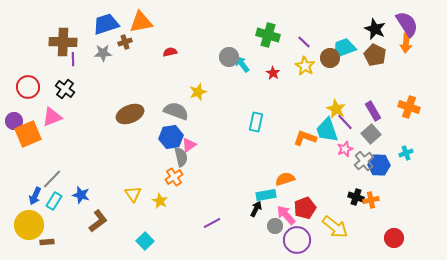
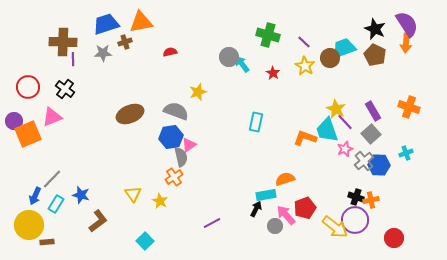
cyan rectangle at (54, 201): moved 2 px right, 3 px down
purple circle at (297, 240): moved 58 px right, 20 px up
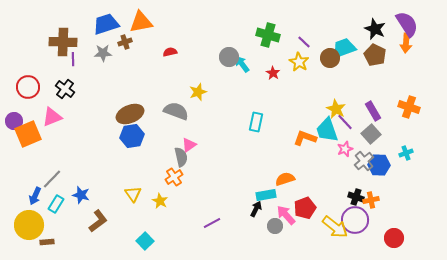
yellow star at (305, 66): moved 6 px left, 4 px up
blue hexagon at (171, 137): moved 39 px left, 1 px up
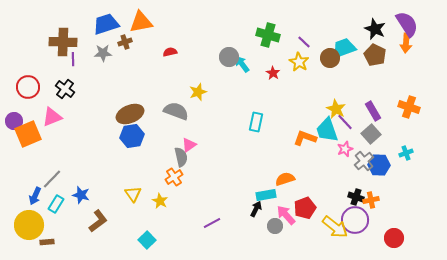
cyan square at (145, 241): moved 2 px right, 1 px up
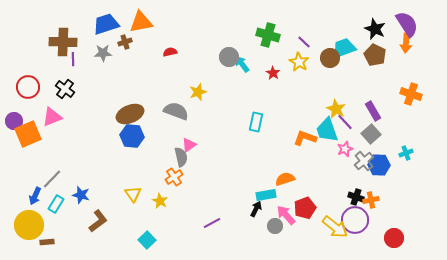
orange cross at (409, 107): moved 2 px right, 13 px up
blue hexagon at (132, 136): rotated 15 degrees clockwise
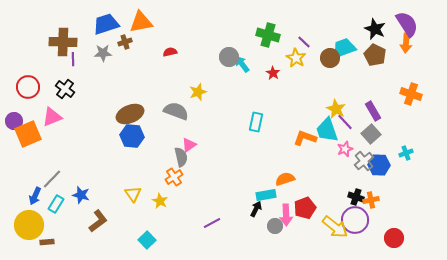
yellow star at (299, 62): moved 3 px left, 4 px up
pink arrow at (286, 215): rotated 140 degrees counterclockwise
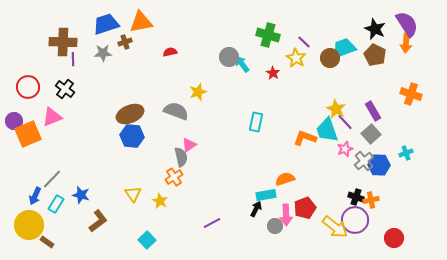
brown rectangle at (47, 242): rotated 40 degrees clockwise
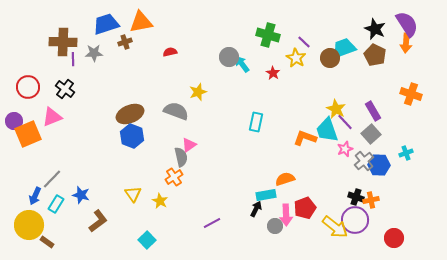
gray star at (103, 53): moved 9 px left
blue hexagon at (132, 136): rotated 15 degrees clockwise
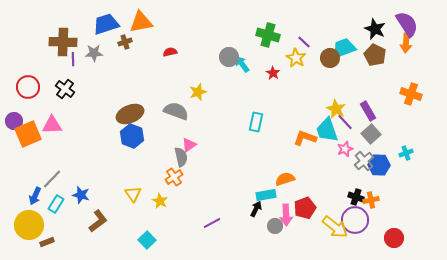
purple rectangle at (373, 111): moved 5 px left
pink triangle at (52, 117): moved 8 px down; rotated 20 degrees clockwise
brown rectangle at (47, 242): rotated 56 degrees counterclockwise
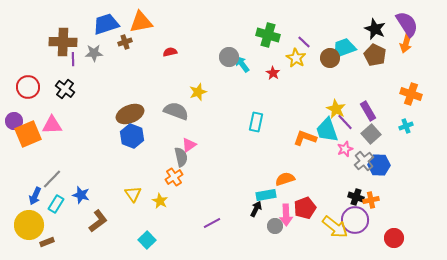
orange arrow at (406, 43): rotated 12 degrees clockwise
cyan cross at (406, 153): moved 27 px up
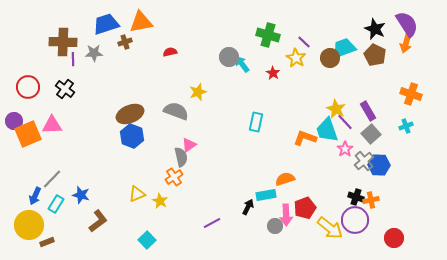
pink star at (345, 149): rotated 14 degrees counterclockwise
yellow triangle at (133, 194): moved 4 px right; rotated 42 degrees clockwise
black arrow at (256, 209): moved 8 px left, 2 px up
yellow arrow at (335, 227): moved 5 px left, 1 px down
